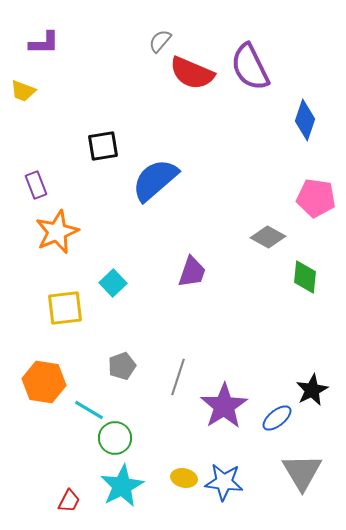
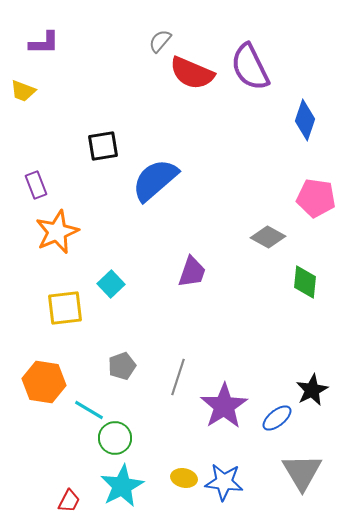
green diamond: moved 5 px down
cyan square: moved 2 px left, 1 px down
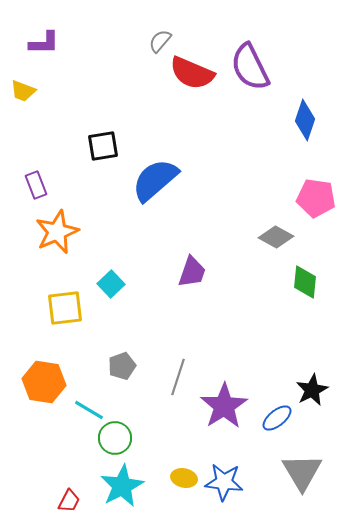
gray diamond: moved 8 px right
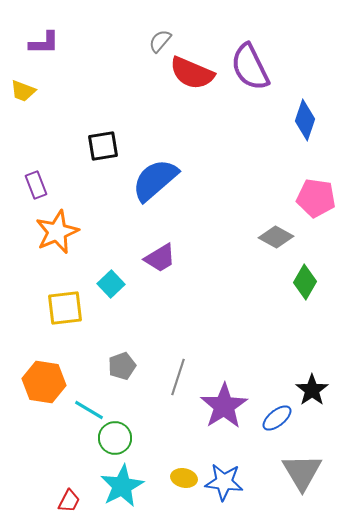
purple trapezoid: moved 32 px left, 14 px up; rotated 40 degrees clockwise
green diamond: rotated 24 degrees clockwise
black star: rotated 8 degrees counterclockwise
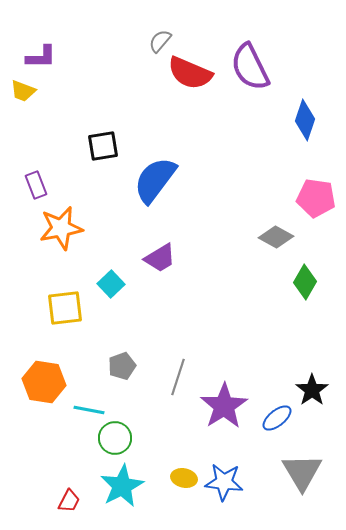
purple L-shape: moved 3 px left, 14 px down
red semicircle: moved 2 px left
blue semicircle: rotated 12 degrees counterclockwise
orange star: moved 4 px right, 4 px up; rotated 12 degrees clockwise
cyan line: rotated 20 degrees counterclockwise
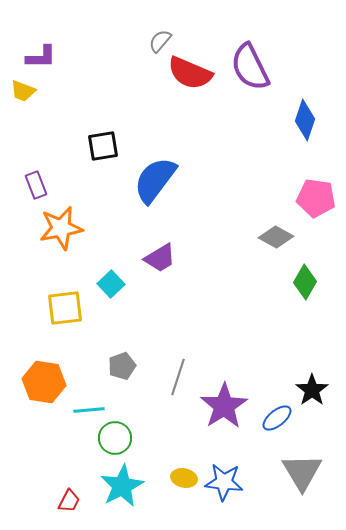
cyan line: rotated 16 degrees counterclockwise
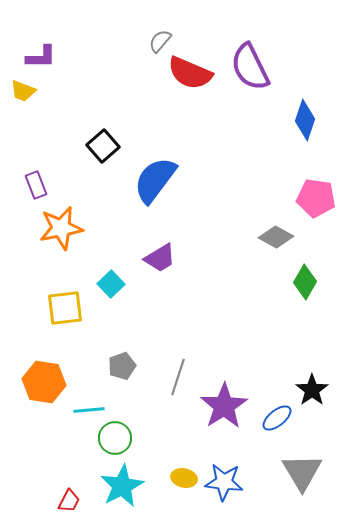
black square: rotated 32 degrees counterclockwise
